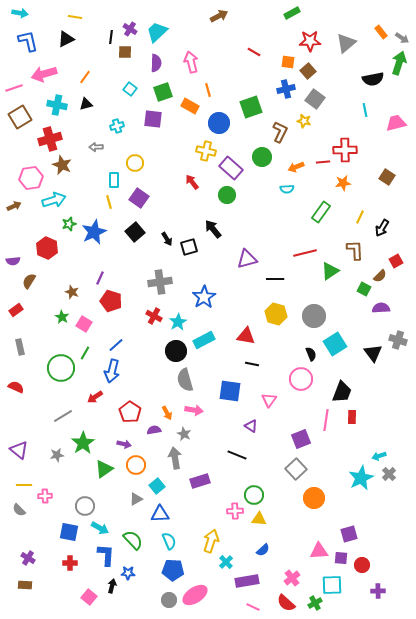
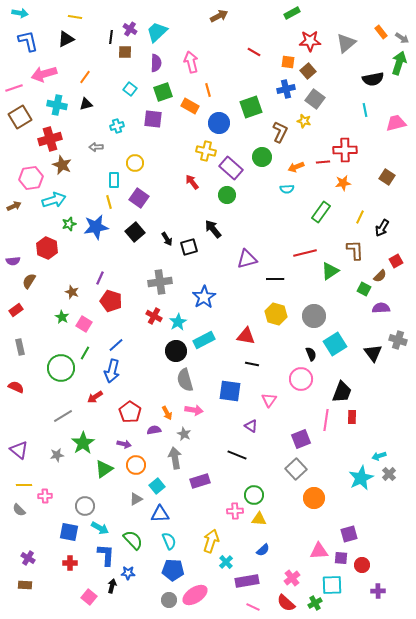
blue star at (94, 232): moved 2 px right, 5 px up; rotated 15 degrees clockwise
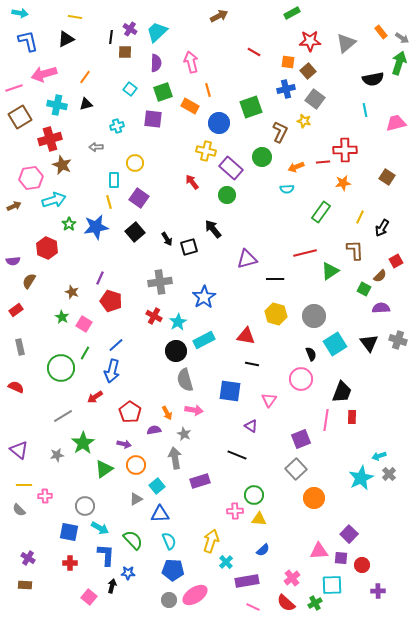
green star at (69, 224): rotated 16 degrees counterclockwise
black triangle at (373, 353): moved 4 px left, 10 px up
purple square at (349, 534): rotated 30 degrees counterclockwise
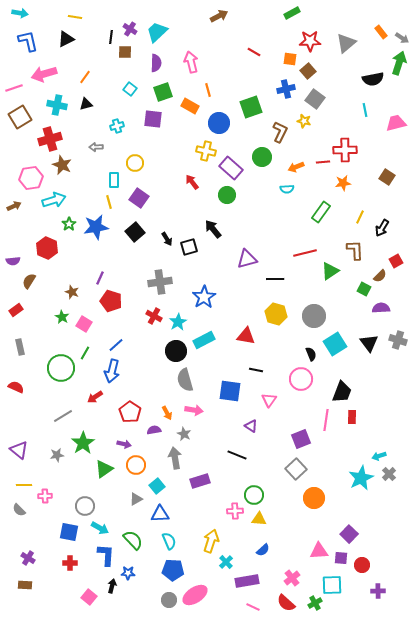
orange square at (288, 62): moved 2 px right, 3 px up
black line at (252, 364): moved 4 px right, 6 px down
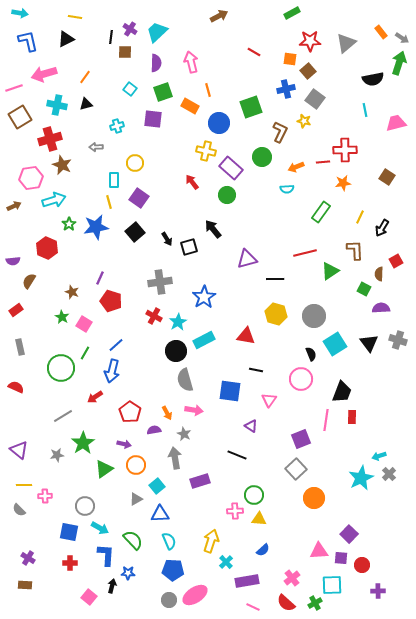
brown semicircle at (380, 276): moved 1 px left, 2 px up; rotated 136 degrees clockwise
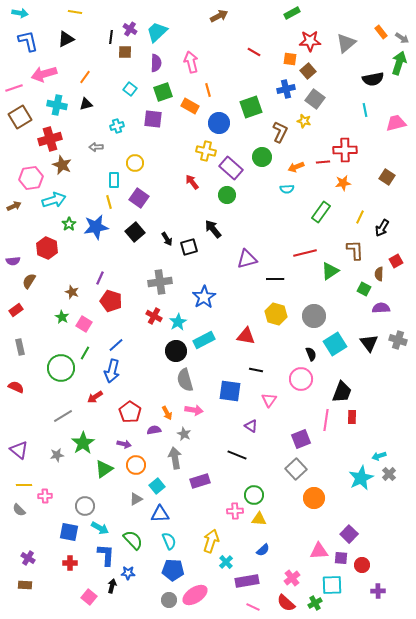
yellow line at (75, 17): moved 5 px up
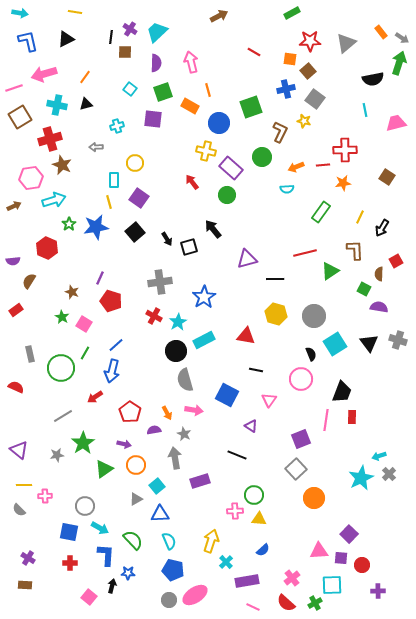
red line at (323, 162): moved 3 px down
purple semicircle at (381, 308): moved 2 px left, 1 px up; rotated 12 degrees clockwise
gray rectangle at (20, 347): moved 10 px right, 7 px down
blue square at (230, 391): moved 3 px left, 4 px down; rotated 20 degrees clockwise
blue pentagon at (173, 570): rotated 10 degrees clockwise
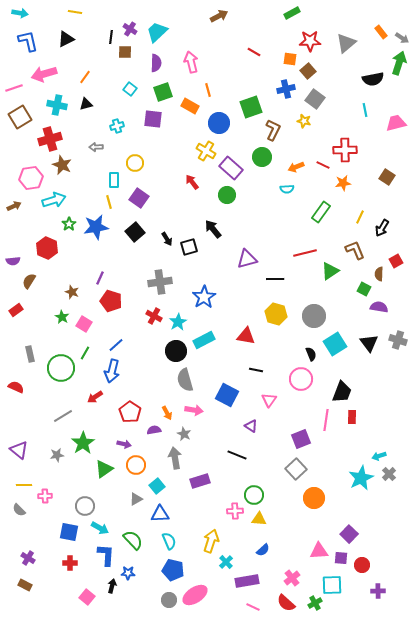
brown L-shape at (280, 132): moved 7 px left, 2 px up
yellow cross at (206, 151): rotated 18 degrees clockwise
red line at (323, 165): rotated 32 degrees clockwise
brown L-shape at (355, 250): rotated 20 degrees counterclockwise
brown rectangle at (25, 585): rotated 24 degrees clockwise
pink square at (89, 597): moved 2 px left
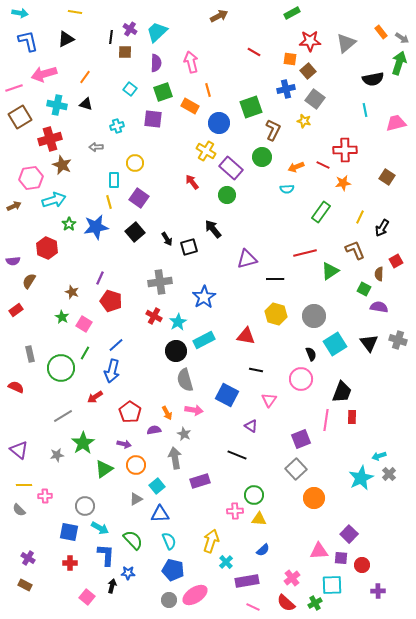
black triangle at (86, 104): rotated 32 degrees clockwise
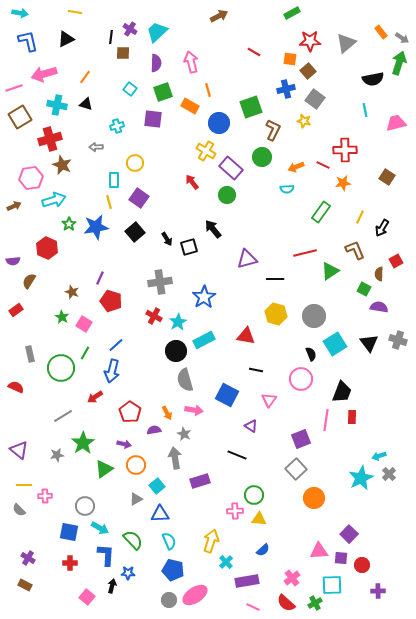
brown square at (125, 52): moved 2 px left, 1 px down
